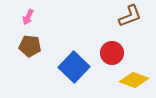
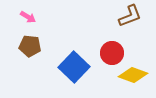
pink arrow: rotated 84 degrees counterclockwise
yellow diamond: moved 1 px left, 5 px up
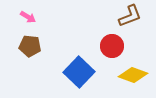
red circle: moved 7 px up
blue square: moved 5 px right, 5 px down
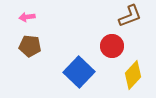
pink arrow: moved 1 px left; rotated 140 degrees clockwise
yellow diamond: rotated 68 degrees counterclockwise
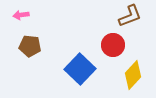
pink arrow: moved 6 px left, 2 px up
red circle: moved 1 px right, 1 px up
blue square: moved 1 px right, 3 px up
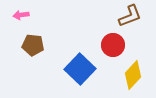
brown pentagon: moved 3 px right, 1 px up
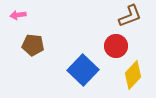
pink arrow: moved 3 px left
red circle: moved 3 px right, 1 px down
blue square: moved 3 px right, 1 px down
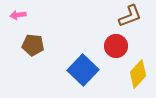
yellow diamond: moved 5 px right, 1 px up
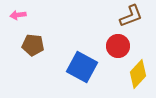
brown L-shape: moved 1 px right
red circle: moved 2 px right
blue square: moved 1 px left, 3 px up; rotated 16 degrees counterclockwise
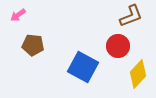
pink arrow: rotated 28 degrees counterclockwise
blue square: moved 1 px right
